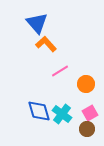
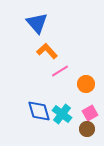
orange L-shape: moved 1 px right, 7 px down
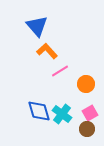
blue triangle: moved 3 px down
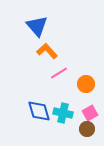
pink line: moved 1 px left, 2 px down
cyan cross: moved 1 px right, 1 px up; rotated 24 degrees counterclockwise
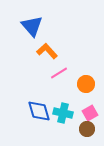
blue triangle: moved 5 px left
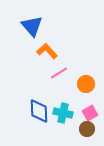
blue diamond: rotated 15 degrees clockwise
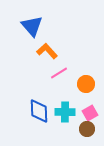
cyan cross: moved 2 px right, 1 px up; rotated 12 degrees counterclockwise
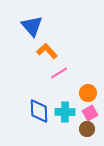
orange circle: moved 2 px right, 9 px down
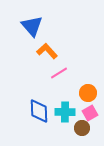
brown circle: moved 5 px left, 1 px up
